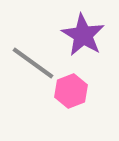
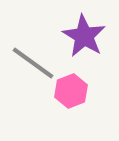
purple star: moved 1 px right, 1 px down
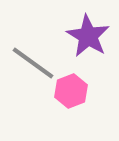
purple star: moved 4 px right
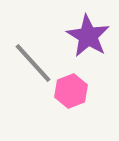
gray line: rotated 12 degrees clockwise
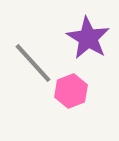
purple star: moved 2 px down
